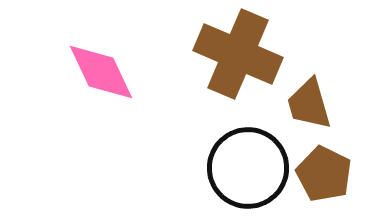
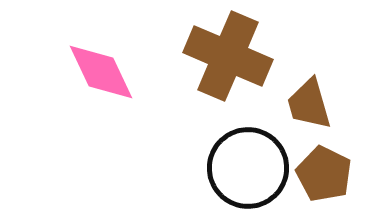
brown cross: moved 10 px left, 2 px down
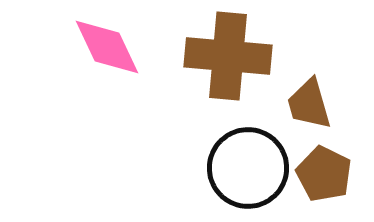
brown cross: rotated 18 degrees counterclockwise
pink diamond: moved 6 px right, 25 px up
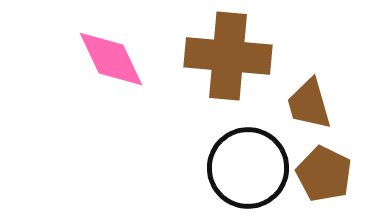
pink diamond: moved 4 px right, 12 px down
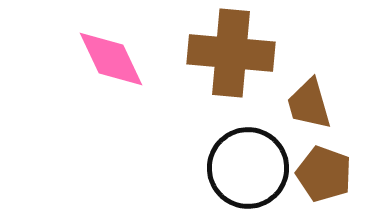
brown cross: moved 3 px right, 3 px up
brown pentagon: rotated 6 degrees counterclockwise
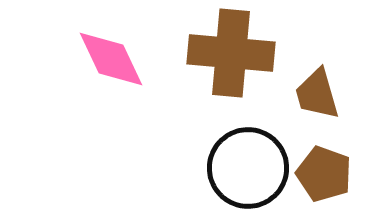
brown trapezoid: moved 8 px right, 10 px up
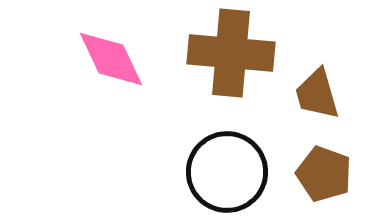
black circle: moved 21 px left, 4 px down
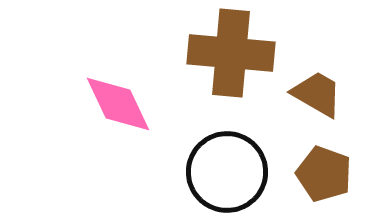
pink diamond: moved 7 px right, 45 px down
brown trapezoid: rotated 136 degrees clockwise
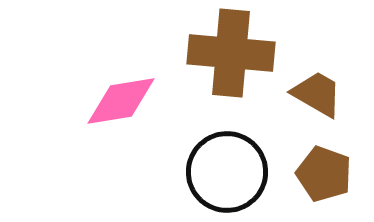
pink diamond: moved 3 px right, 3 px up; rotated 74 degrees counterclockwise
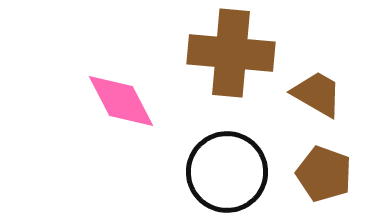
pink diamond: rotated 72 degrees clockwise
